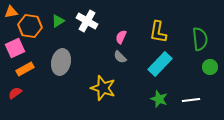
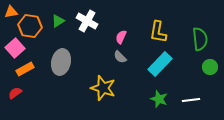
pink square: rotated 18 degrees counterclockwise
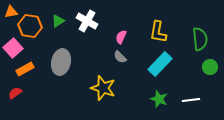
pink square: moved 2 px left
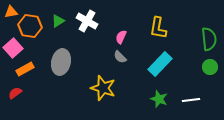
yellow L-shape: moved 4 px up
green semicircle: moved 9 px right
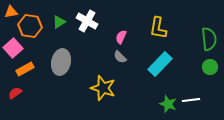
green triangle: moved 1 px right, 1 px down
green star: moved 9 px right, 5 px down
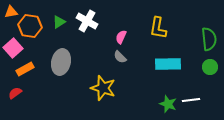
cyan rectangle: moved 8 px right; rotated 45 degrees clockwise
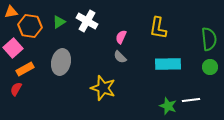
red semicircle: moved 1 px right, 4 px up; rotated 24 degrees counterclockwise
green star: moved 2 px down
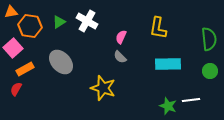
gray ellipse: rotated 55 degrees counterclockwise
green circle: moved 4 px down
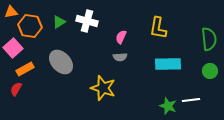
white cross: rotated 15 degrees counterclockwise
gray semicircle: rotated 48 degrees counterclockwise
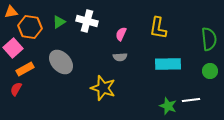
orange hexagon: moved 1 px down
pink semicircle: moved 3 px up
